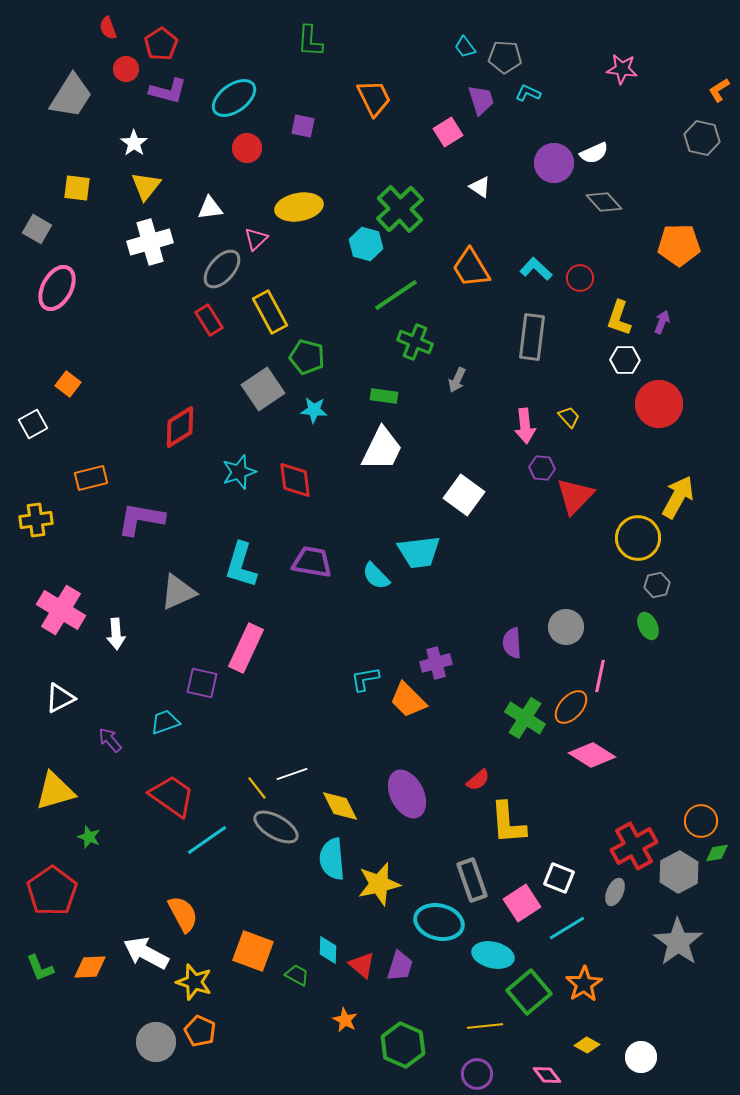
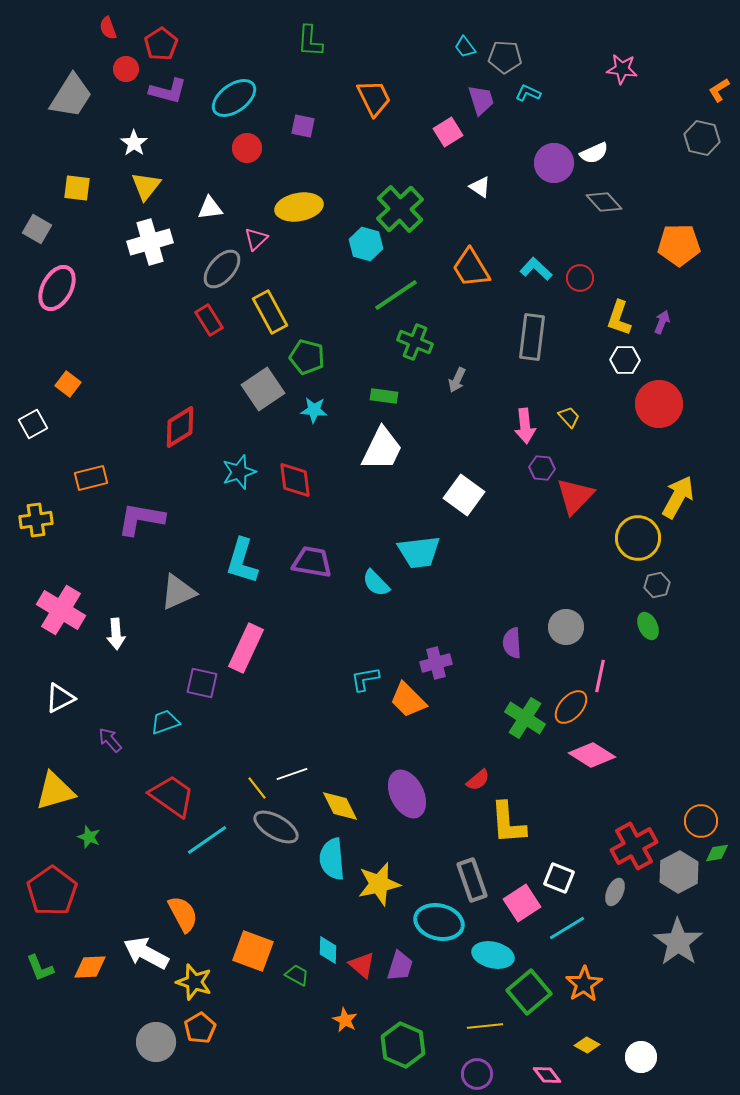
cyan L-shape at (241, 565): moved 1 px right, 4 px up
cyan semicircle at (376, 576): moved 7 px down
orange pentagon at (200, 1031): moved 3 px up; rotated 16 degrees clockwise
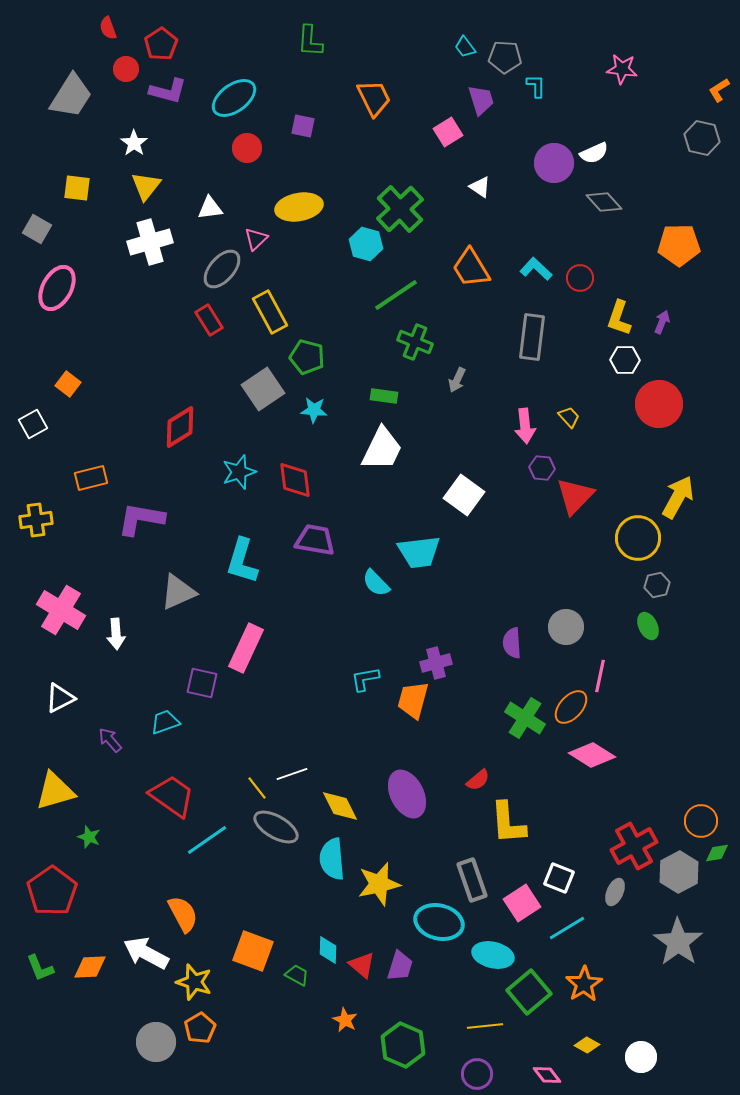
cyan L-shape at (528, 93): moved 8 px right, 7 px up; rotated 65 degrees clockwise
purple trapezoid at (312, 562): moved 3 px right, 22 px up
orange trapezoid at (408, 700): moved 5 px right; rotated 60 degrees clockwise
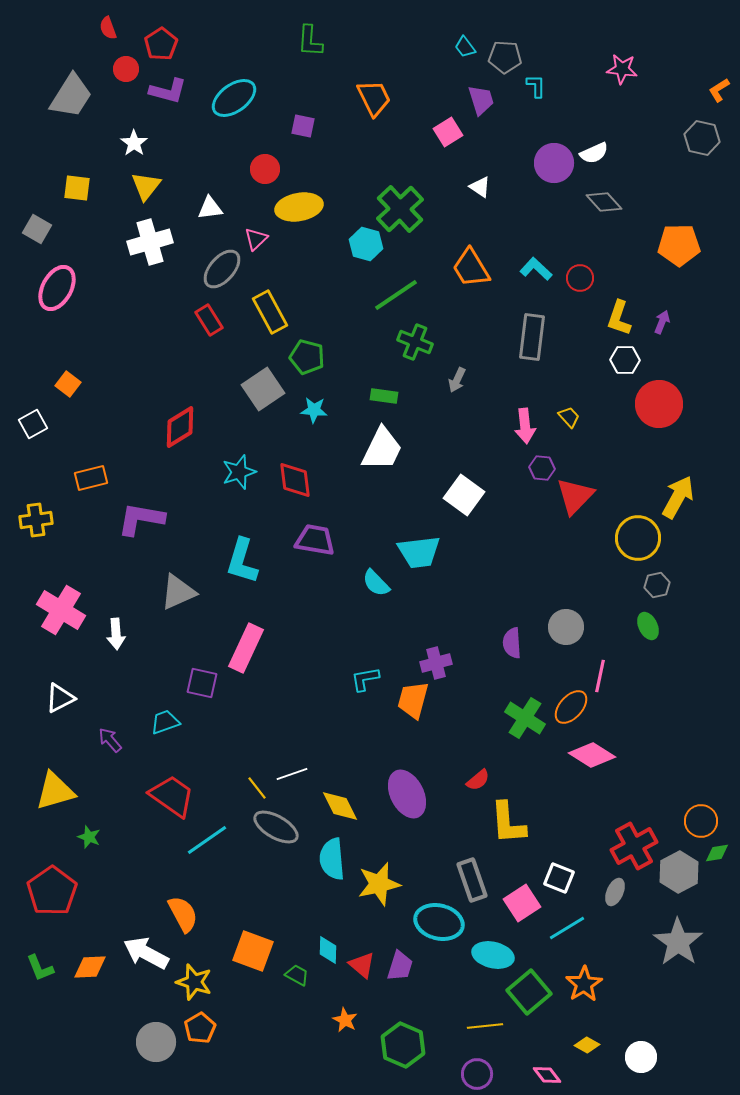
red circle at (247, 148): moved 18 px right, 21 px down
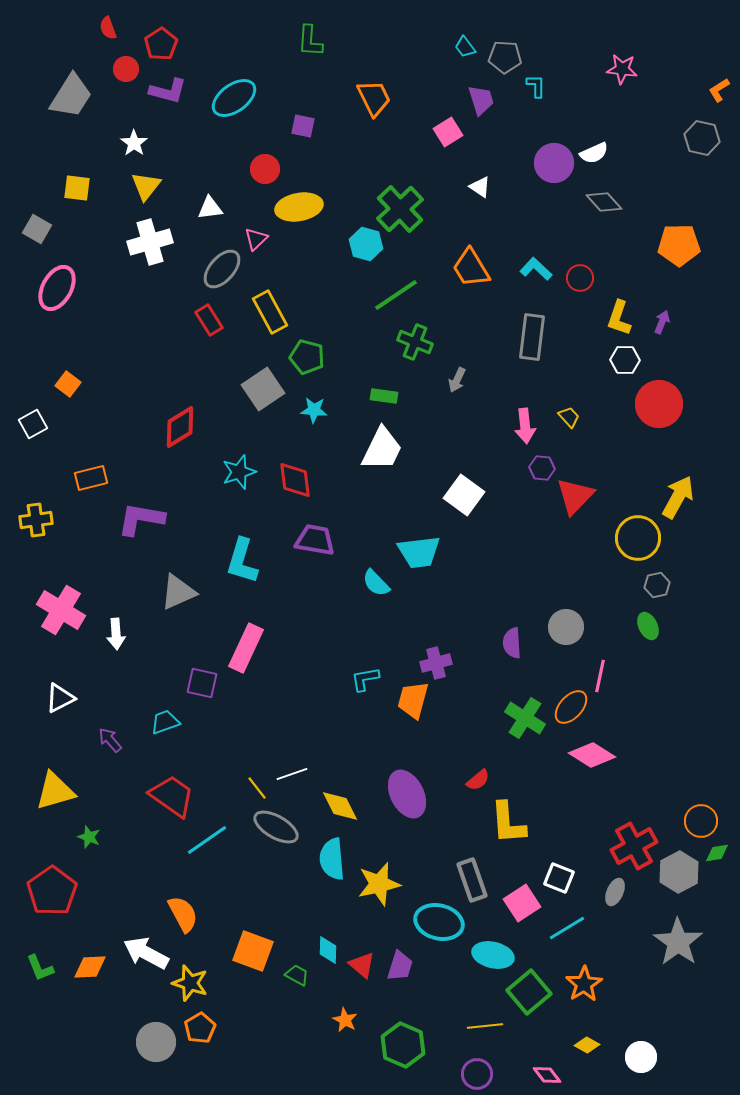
yellow star at (194, 982): moved 4 px left, 1 px down
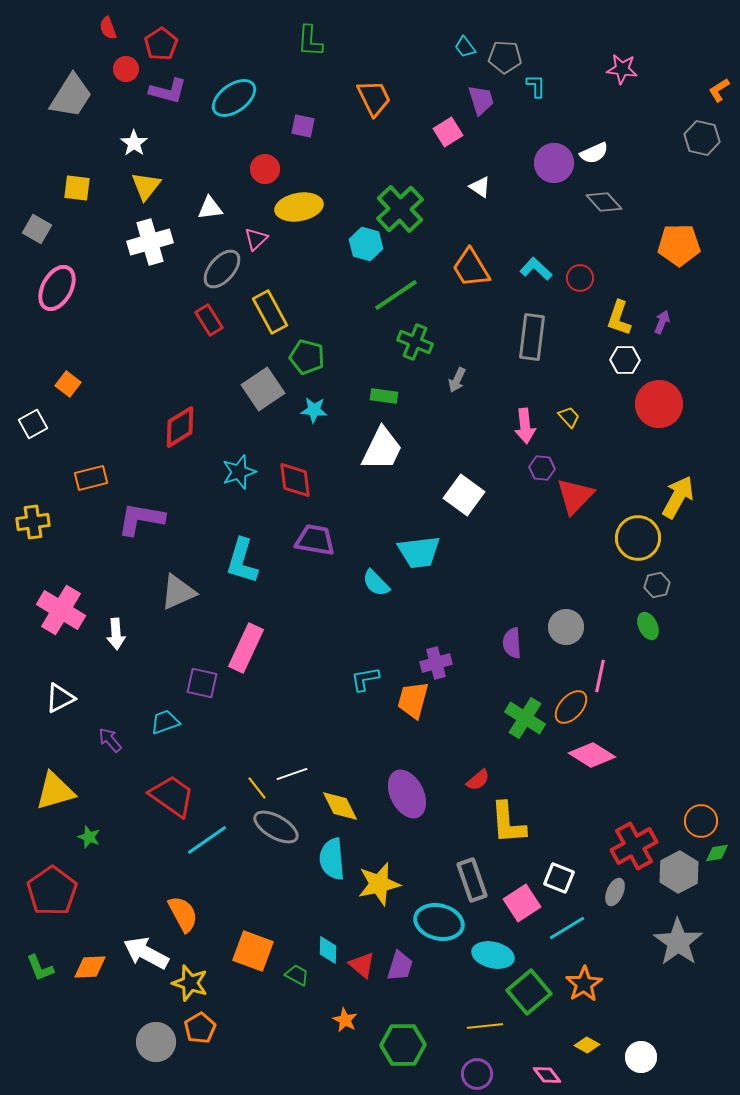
yellow cross at (36, 520): moved 3 px left, 2 px down
green hexagon at (403, 1045): rotated 24 degrees counterclockwise
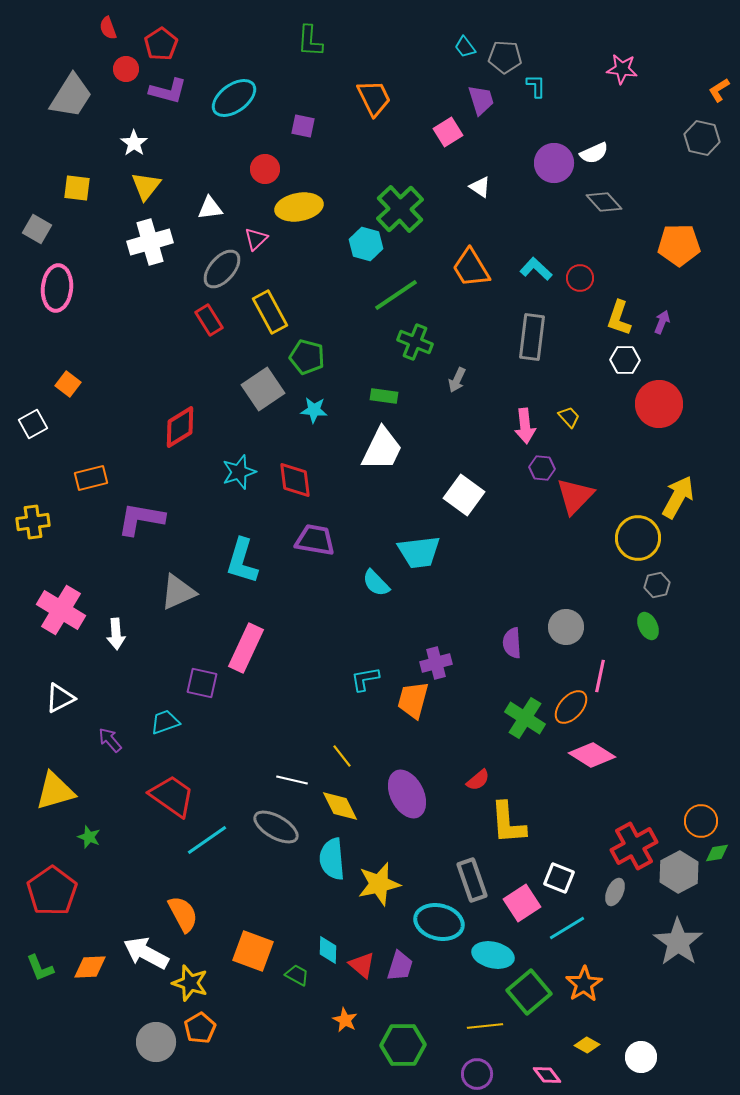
pink ellipse at (57, 288): rotated 24 degrees counterclockwise
white line at (292, 774): moved 6 px down; rotated 32 degrees clockwise
yellow line at (257, 788): moved 85 px right, 32 px up
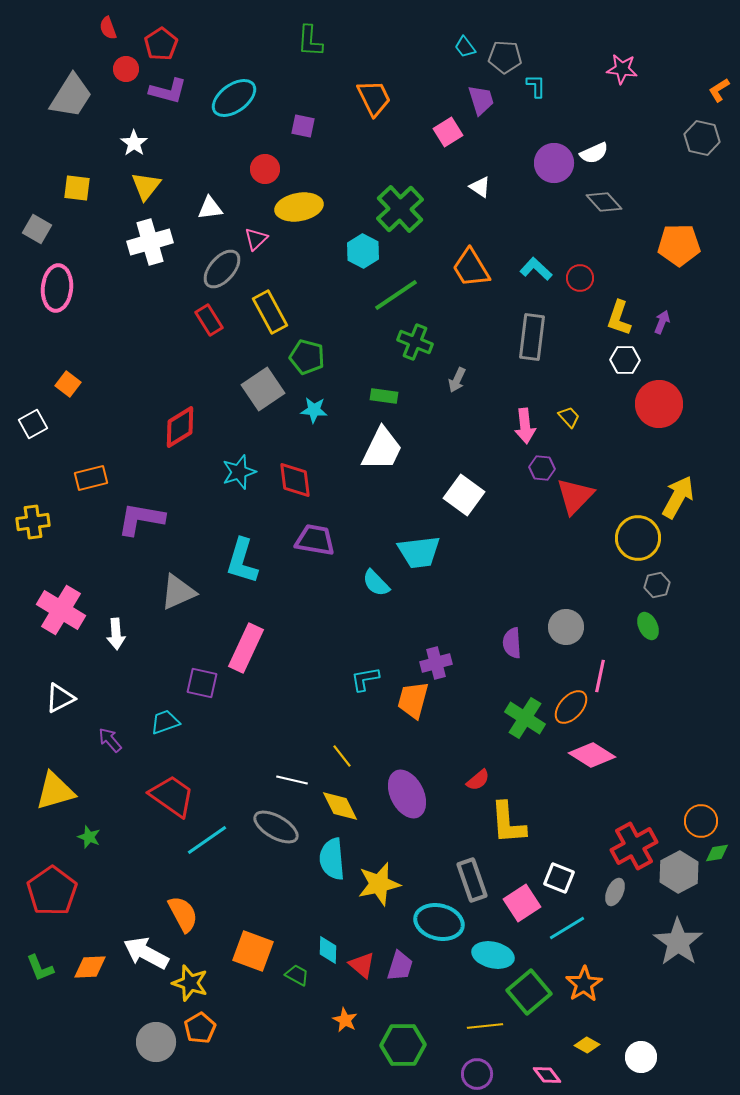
cyan hexagon at (366, 244): moved 3 px left, 7 px down; rotated 12 degrees clockwise
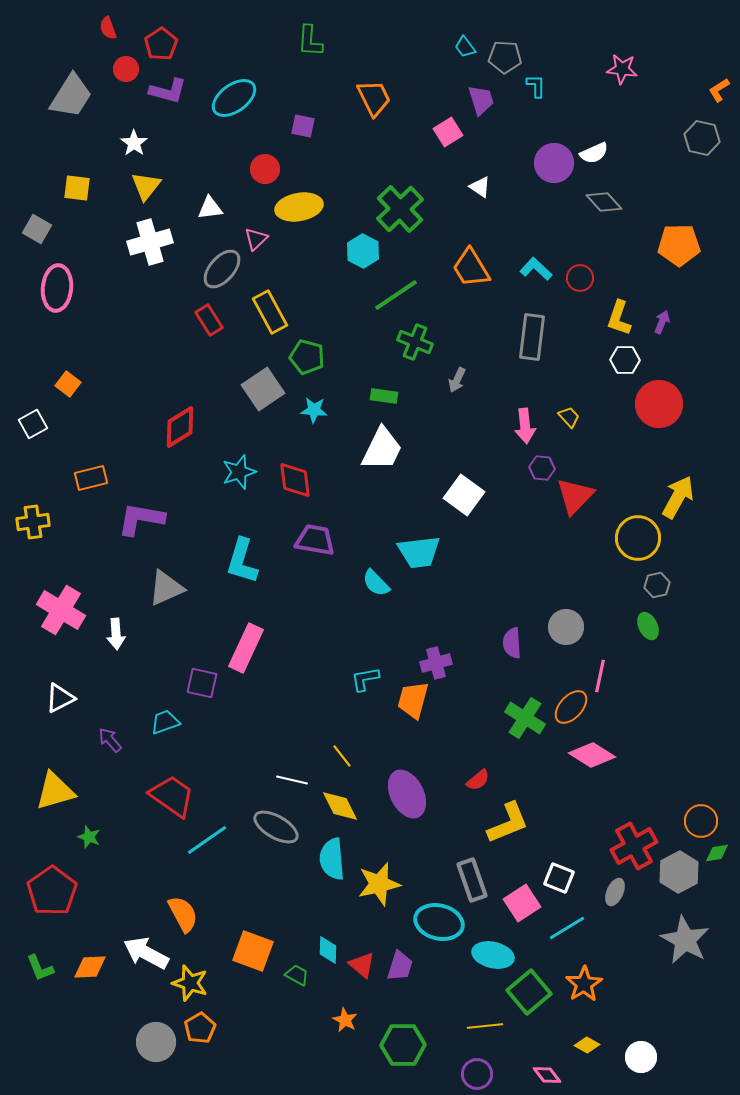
gray triangle at (178, 592): moved 12 px left, 4 px up
yellow L-shape at (508, 823): rotated 108 degrees counterclockwise
gray star at (678, 942): moved 7 px right, 2 px up; rotated 6 degrees counterclockwise
